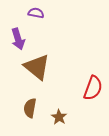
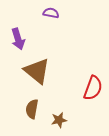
purple semicircle: moved 15 px right
brown triangle: moved 4 px down
brown semicircle: moved 2 px right, 1 px down
brown star: moved 3 px down; rotated 28 degrees clockwise
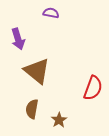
brown star: rotated 21 degrees counterclockwise
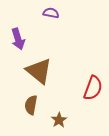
brown triangle: moved 2 px right
brown semicircle: moved 1 px left, 4 px up
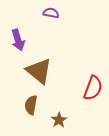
purple arrow: moved 1 px down
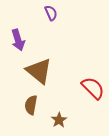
purple semicircle: rotated 56 degrees clockwise
red semicircle: rotated 65 degrees counterclockwise
